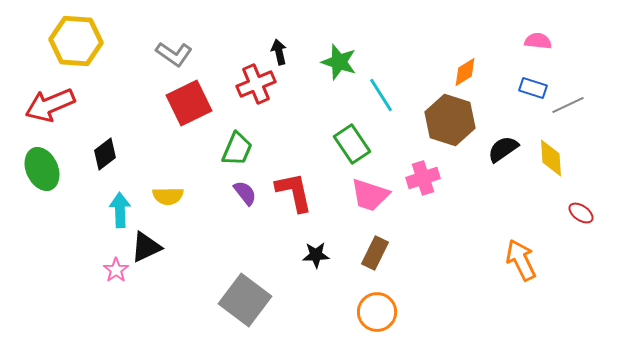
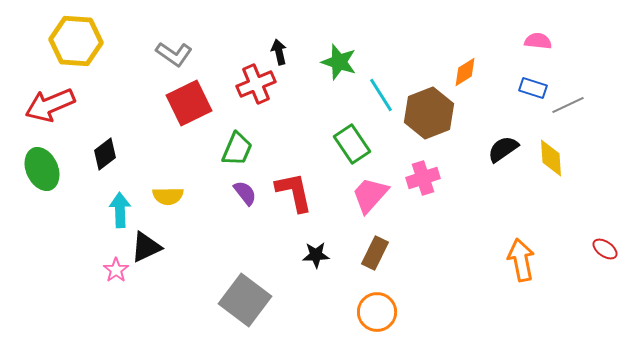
brown hexagon: moved 21 px left, 7 px up; rotated 21 degrees clockwise
pink trapezoid: rotated 114 degrees clockwise
red ellipse: moved 24 px right, 36 px down
orange arrow: rotated 15 degrees clockwise
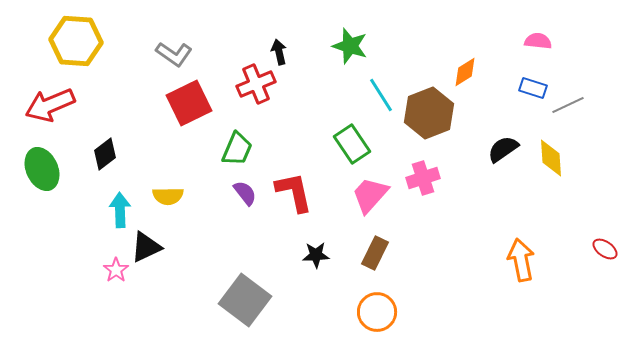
green star: moved 11 px right, 16 px up
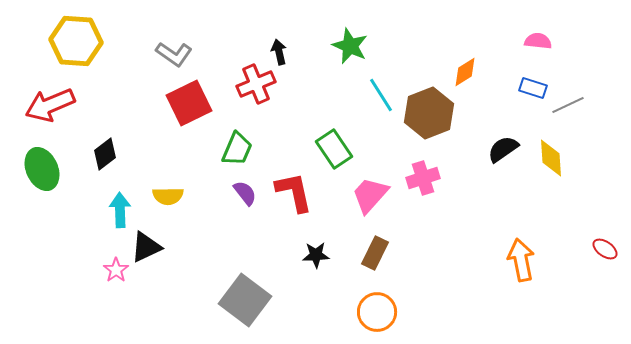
green star: rotated 6 degrees clockwise
green rectangle: moved 18 px left, 5 px down
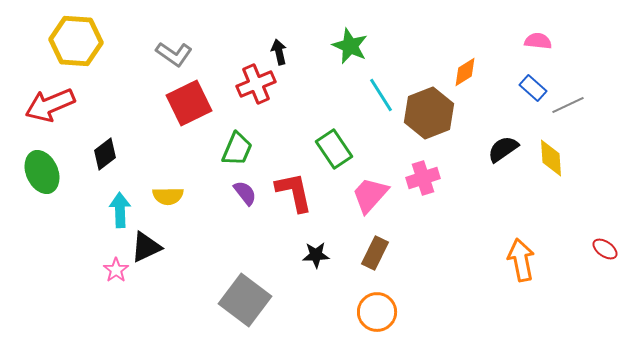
blue rectangle: rotated 24 degrees clockwise
green ellipse: moved 3 px down
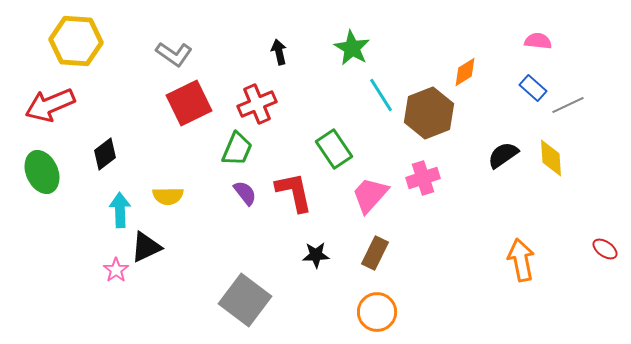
green star: moved 2 px right, 2 px down; rotated 6 degrees clockwise
red cross: moved 1 px right, 20 px down
black semicircle: moved 6 px down
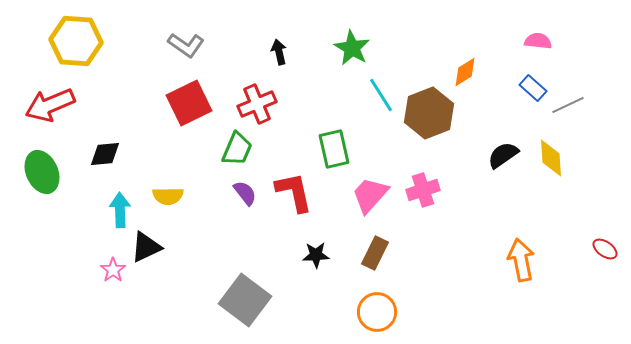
gray L-shape: moved 12 px right, 9 px up
green rectangle: rotated 21 degrees clockwise
black diamond: rotated 32 degrees clockwise
pink cross: moved 12 px down
pink star: moved 3 px left
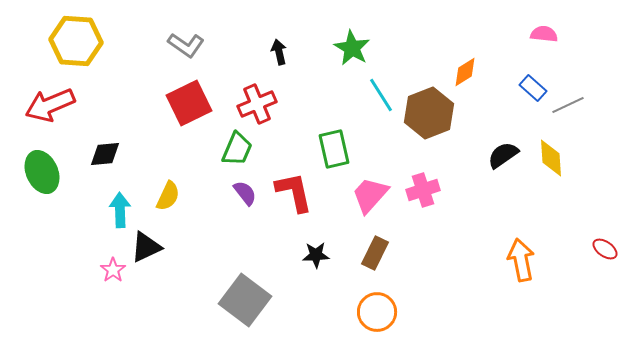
pink semicircle: moved 6 px right, 7 px up
yellow semicircle: rotated 64 degrees counterclockwise
